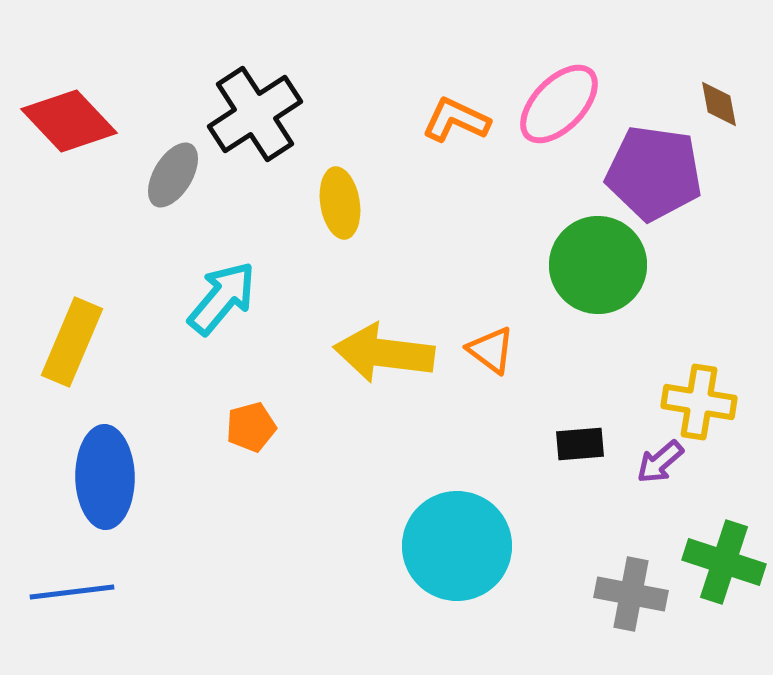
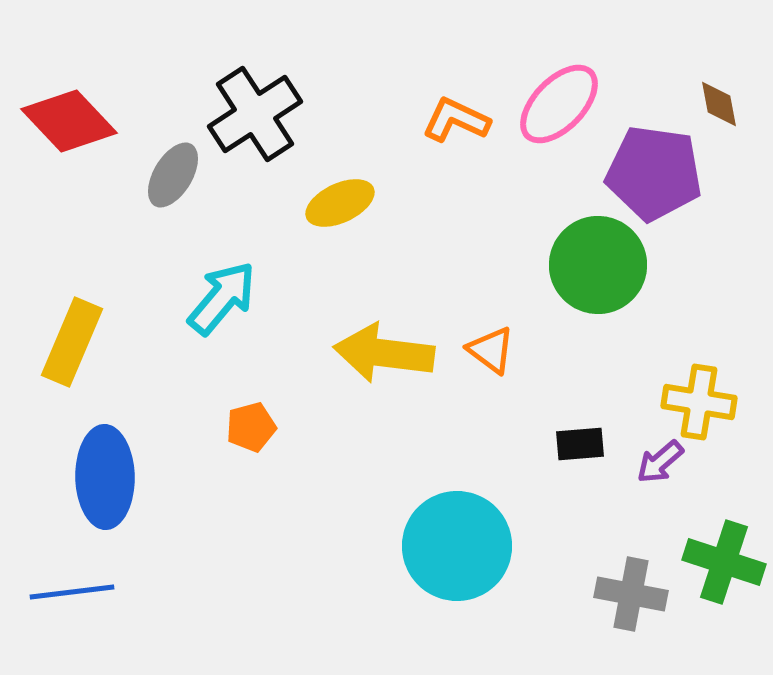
yellow ellipse: rotated 74 degrees clockwise
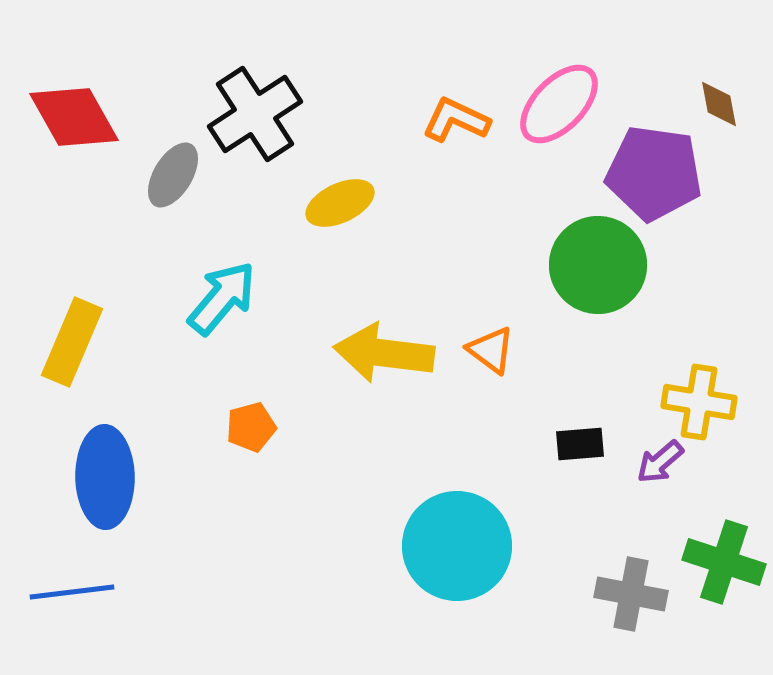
red diamond: moved 5 px right, 4 px up; rotated 14 degrees clockwise
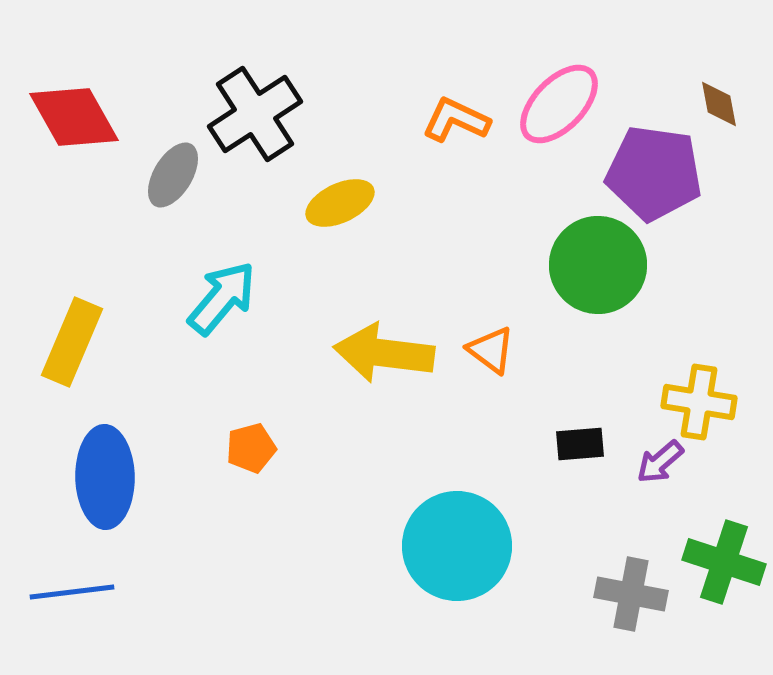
orange pentagon: moved 21 px down
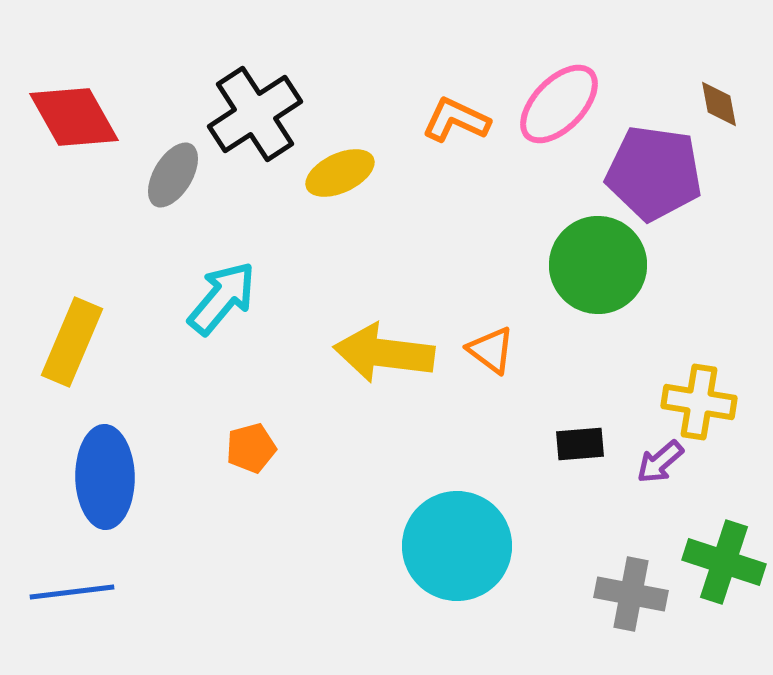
yellow ellipse: moved 30 px up
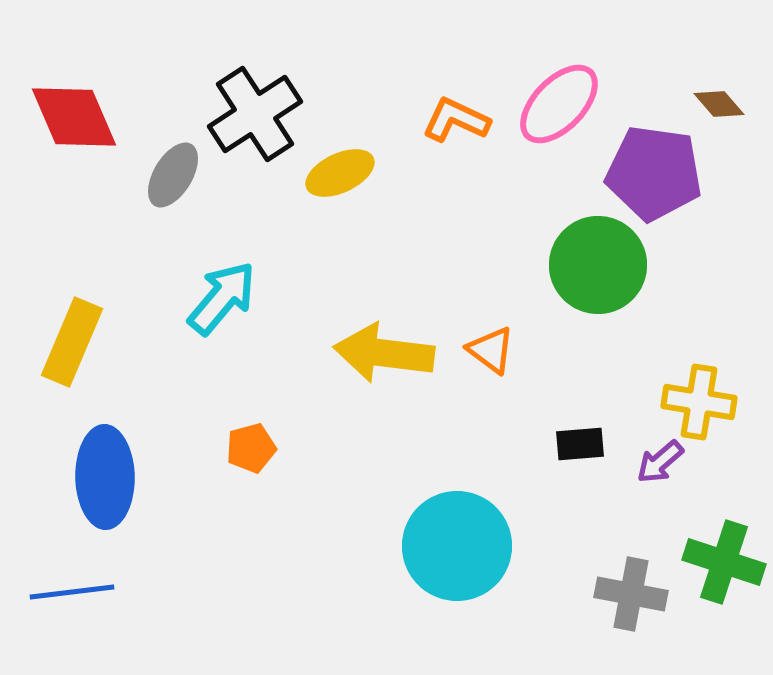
brown diamond: rotated 30 degrees counterclockwise
red diamond: rotated 6 degrees clockwise
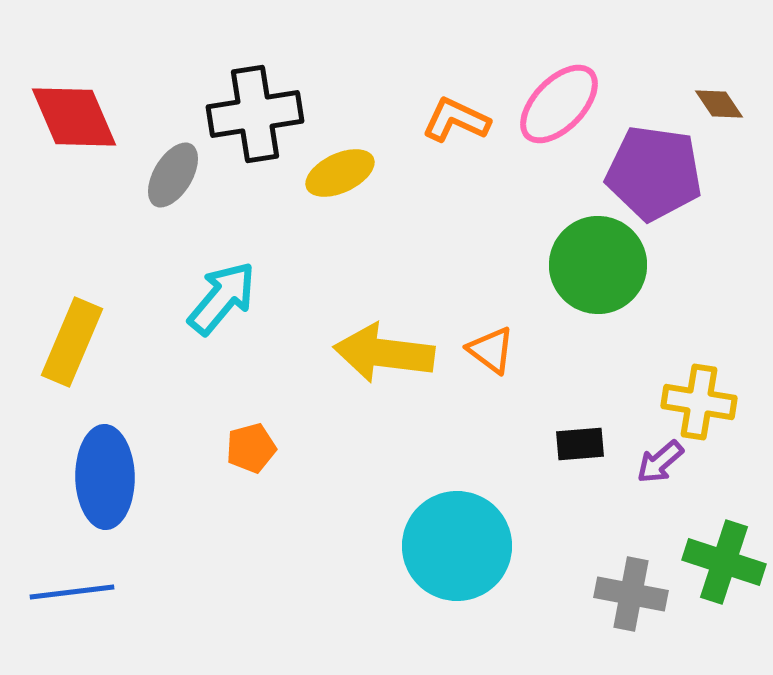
brown diamond: rotated 6 degrees clockwise
black cross: rotated 24 degrees clockwise
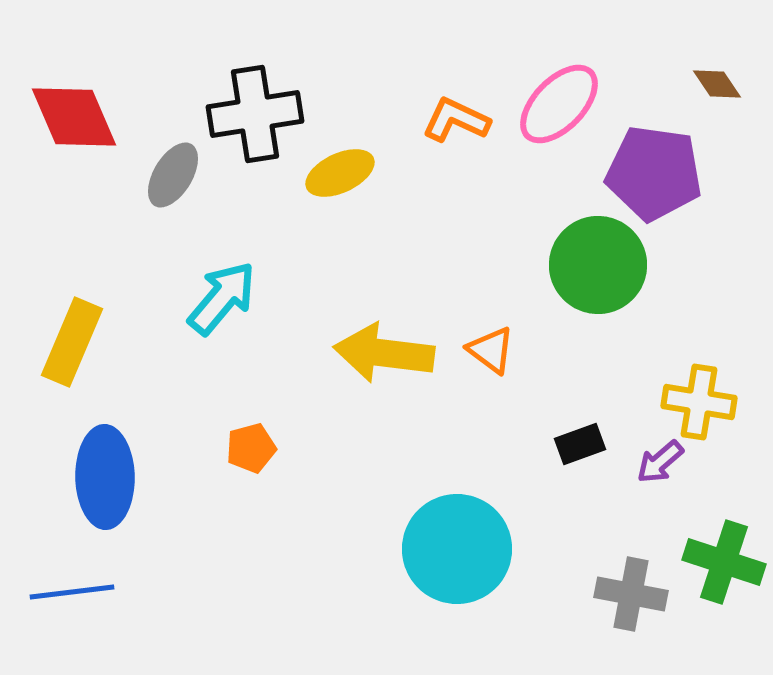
brown diamond: moved 2 px left, 20 px up
black rectangle: rotated 15 degrees counterclockwise
cyan circle: moved 3 px down
